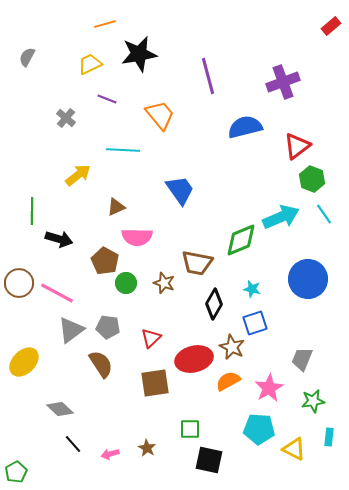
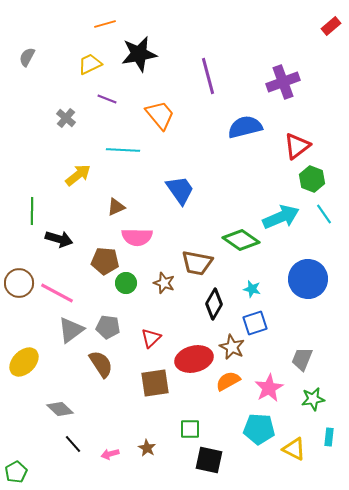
green diamond at (241, 240): rotated 57 degrees clockwise
brown pentagon at (105, 261): rotated 24 degrees counterclockwise
green star at (313, 401): moved 2 px up
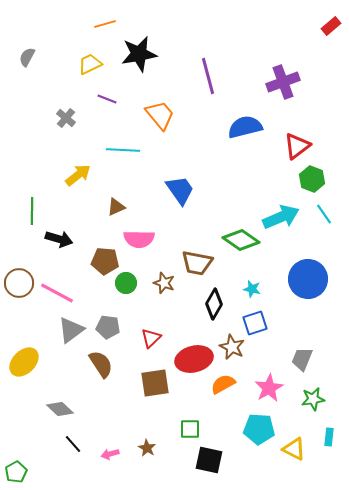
pink semicircle at (137, 237): moved 2 px right, 2 px down
orange semicircle at (228, 381): moved 5 px left, 3 px down
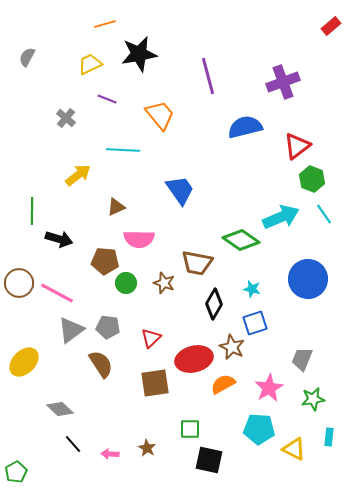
pink arrow at (110, 454): rotated 18 degrees clockwise
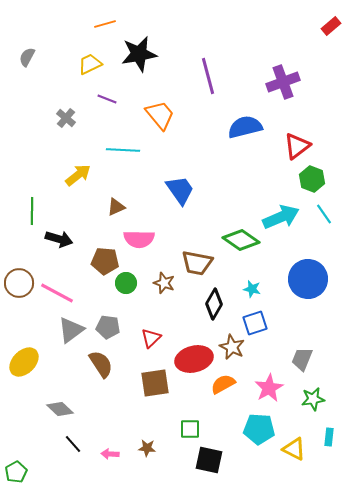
brown star at (147, 448): rotated 24 degrees counterclockwise
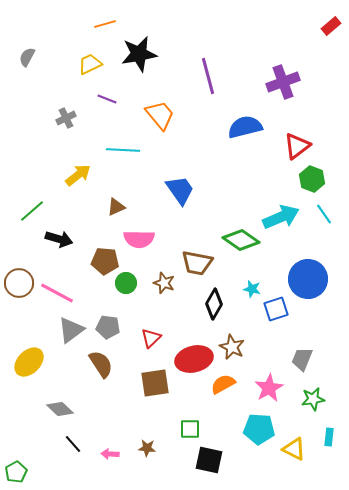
gray cross at (66, 118): rotated 24 degrees clockwise
green line at (32, 211): rotated 48 degrees clockwise
blue square at (255, 323): moved 21 px right, 14 px up
yellow ellipse at (24, 362): moved 5 px right
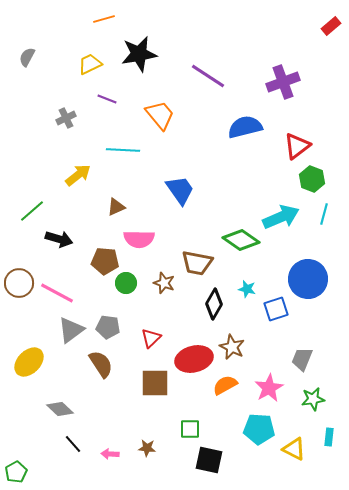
orange line at (105, 24): moved 1 px left, 5 px up
purple line at (208, 76): rotated 42 degrees counterclockwise
cyan line at (324, 214): rotated 50 degrees clockwise
cyan star at (252, 289): moved 5 px left
brown square at (155, 383): rotated 8 degrees clockwise
orange semicircle at (223, 384): moved 2 px right, 1 px down
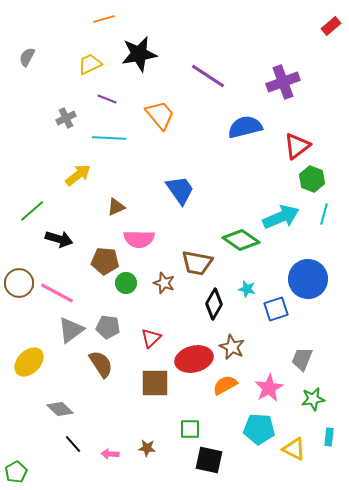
cyan line at (123, 150): moved 14 px left, 12 px up
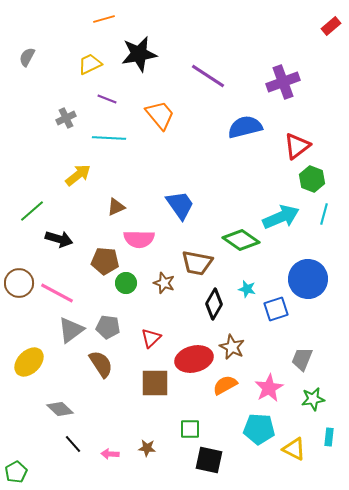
blue trapezoid at (180, 190): moved 15 px down
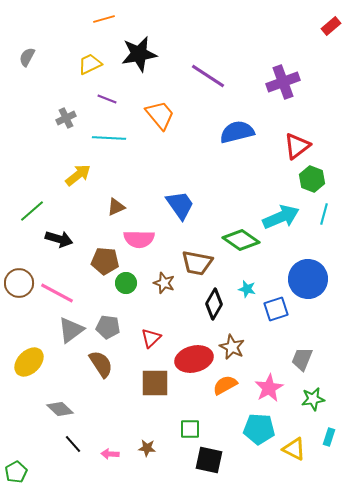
blue semicircle at (245, 127): moved 8 px left, 5 px down
cyan rectangle at (329, 437): rotated 12 degrees clockwise
